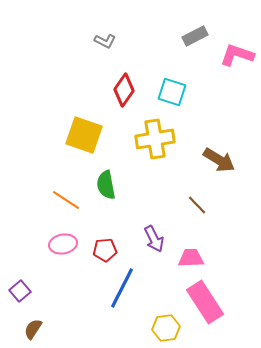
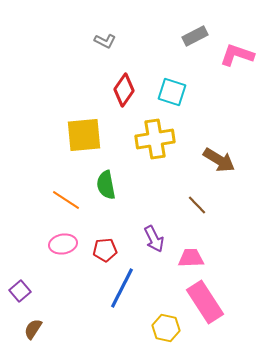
yellow square: rotated 24 degrees counterclockwise
yellow hexagon: rotated 20 degrees clockwise
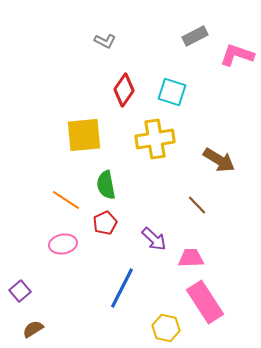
purple arrow: rotated 20 degrees counterclockwise
red pentagon: moved 27 px up; rotated 20 degrees counterclockwise
brown semicircle: rotated 25 degrees clockwise
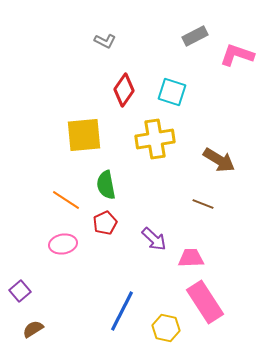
brown line: moved 6 px right, 1 px up; rotated 25 degrees counterclockwise
blue line: moved 23 px down
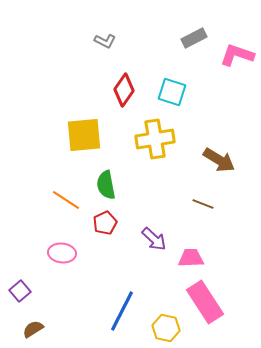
gray rectangle: moved 1 px left, 2 px down
pink ellipse: moved 1 px left, 9 px down; rotated 16 degrees clockwise
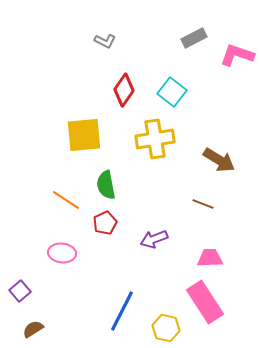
cyan square: rotated 20 degrees clockwise
purple arrow: rotated 116 degrees clockwise
pink trapezoid: moved 19 px right
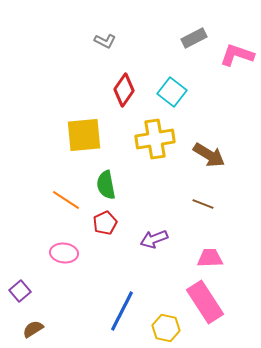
brown arrow: moved 10 px left, 5 px up
pink ellipse: moved 2 px right
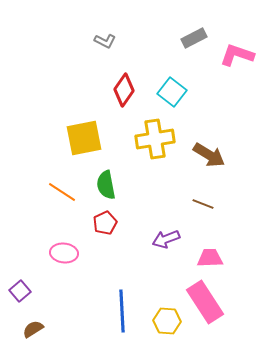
yellow square: moved 3 px down; rotated 6 degrees counterclockwise
orange line: moved 4 px left, 8 px up
purple arrow: moved 12 px right
blue line: rotated 30 degrees counterclockwise
yellow hexagon: moved 1 px right, 7 px up; rotated 8 degrees counterclockwise
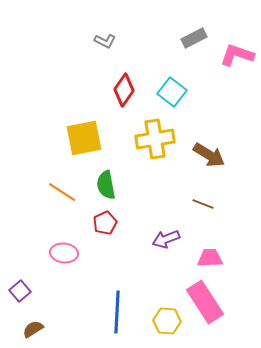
blue line: moved 5 px left, 1 px down; rotated 6 degrees clockwise
